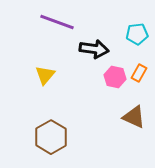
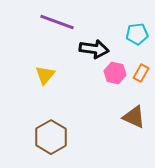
orange rectangle: moved 2 px right
pink hexagon: moved 4 px up
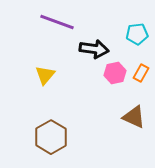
pink hexagon: rotated 25 degrees counterclockwise
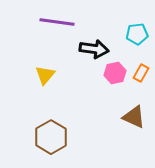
purple line: rotated 12 degrees counterclockwise
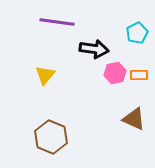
cyan pentagon: moved 1 px up; rotated 20 degrees counterclockwise
orange rectangle: moved 2 px left, 2 px down; rotated 60 degrees clockwise
brown triangle: moved 2 px down
brown hexagon: rotated 8 degrees counterclockwise
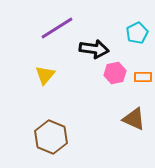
purple line: moved 6 px down; rotated 40 degrees counterclockwise
orange rectangle: moved 4 px right, 2 px down
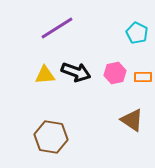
cyan pentagon: rotated 20 degrees counterclockwise
black arrow: moved 18 px left, 23 px down; rotated 12 degrees clockwise
yellow triangle: rotated 45 degrees clockwise
brown triangle: moved 2 px left, 1 px down; rotated 10 degrees clockwise
brown hexagon: rotated 12 degrees counterclockwise
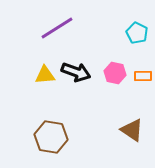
pink hexagon: rotated 25 degrees clockwise
orange rectangle: moved 1 px up
brown triangle: moved 10 px down
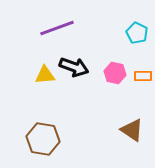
purple line: rotated 12 degrees clockwise
black arrow: moved 2 px left, 5 px up
brown hexagon: moved 8 px left, 2 px down
